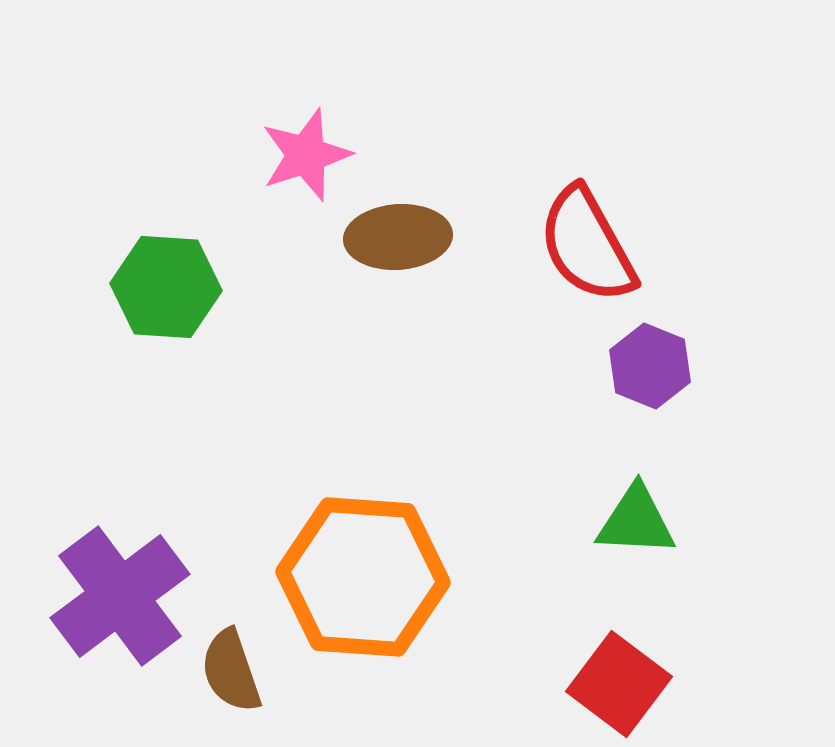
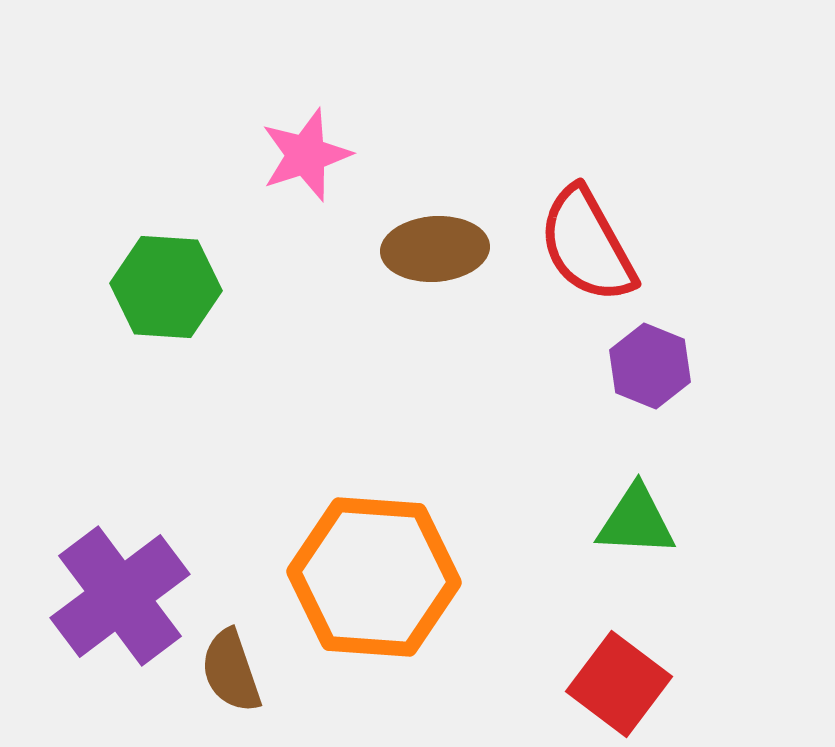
brown ellipse: moved 37 px right, 12 px down
orange hexagon: moved 11 px right
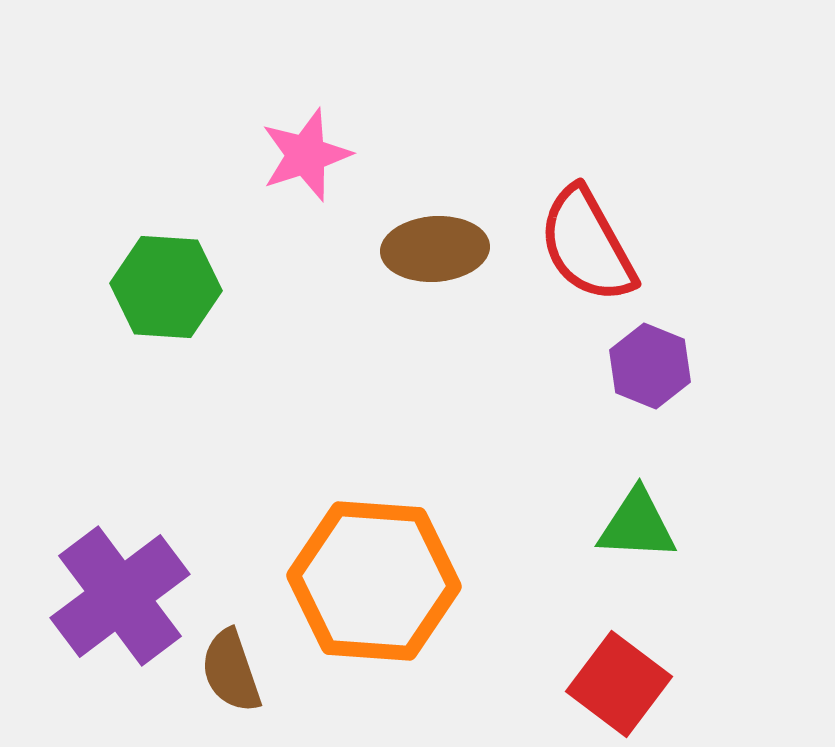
green triangle: moved 1 px right, 4 px down
orange hexagon: moved 4 px down
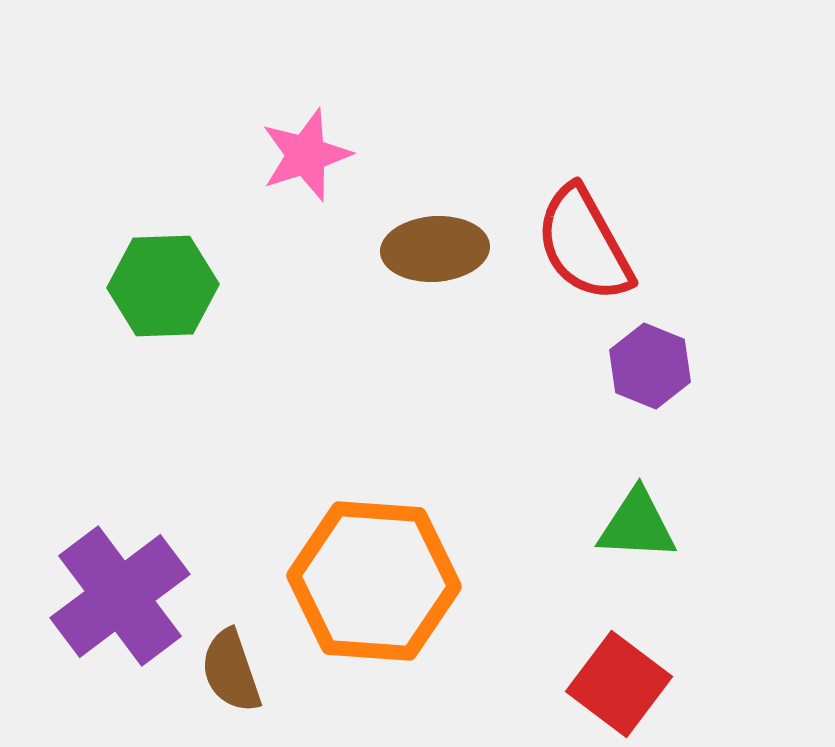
red semicircle: moved 3 px left, 1 px up
green hexagon: moved 3 px left, 1 px up; rotated 6 degrees counterclockwise
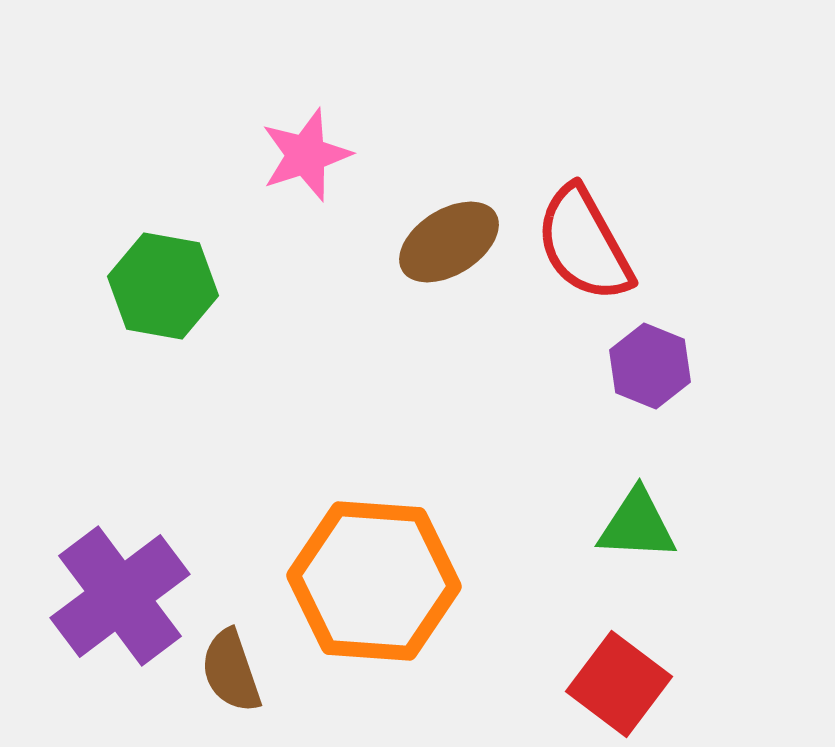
brown ellipse: moved 14 px right, 7 px up; rotated 28 degrees counterclockwise
green hexagon: rotated 12 degrees clockwise
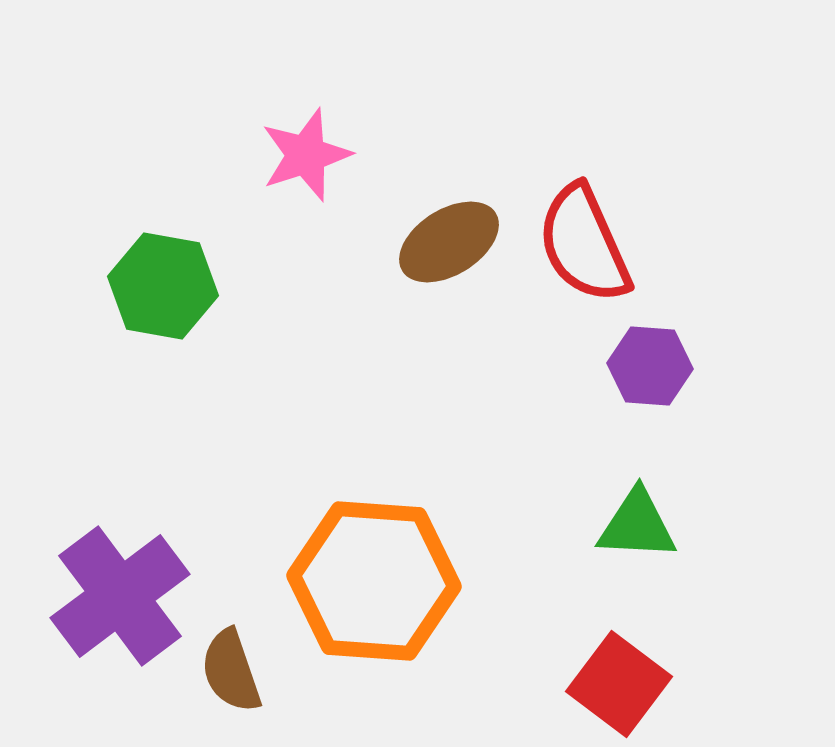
red semicircle: rotated 5 degrees clockwise
purple hexagon: rotated 18 degrees counterclockwise
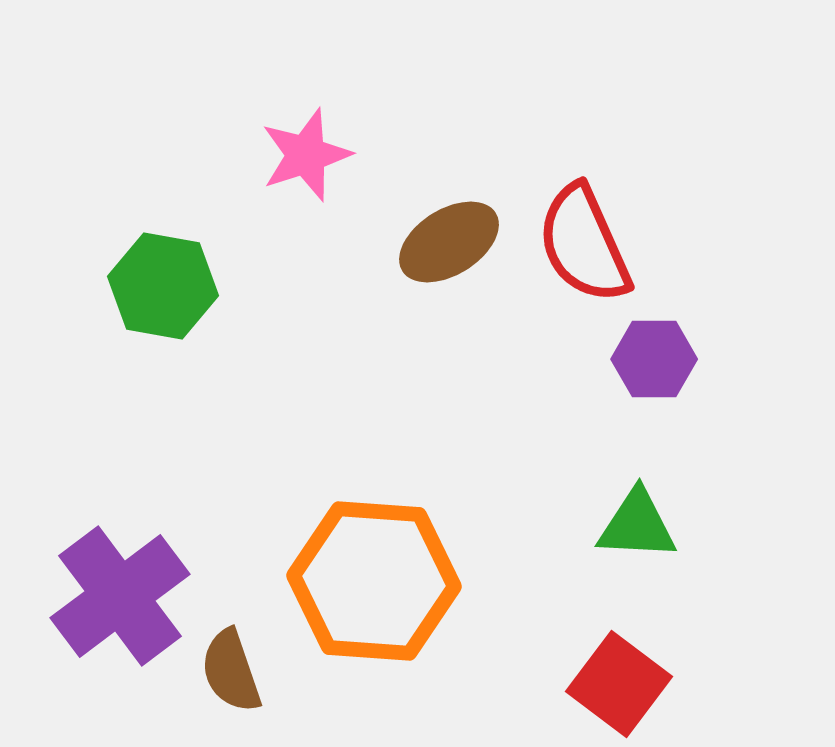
purple hexagon: moved 4 px right, 7 px up; rotated 4 degrees counterclockwise
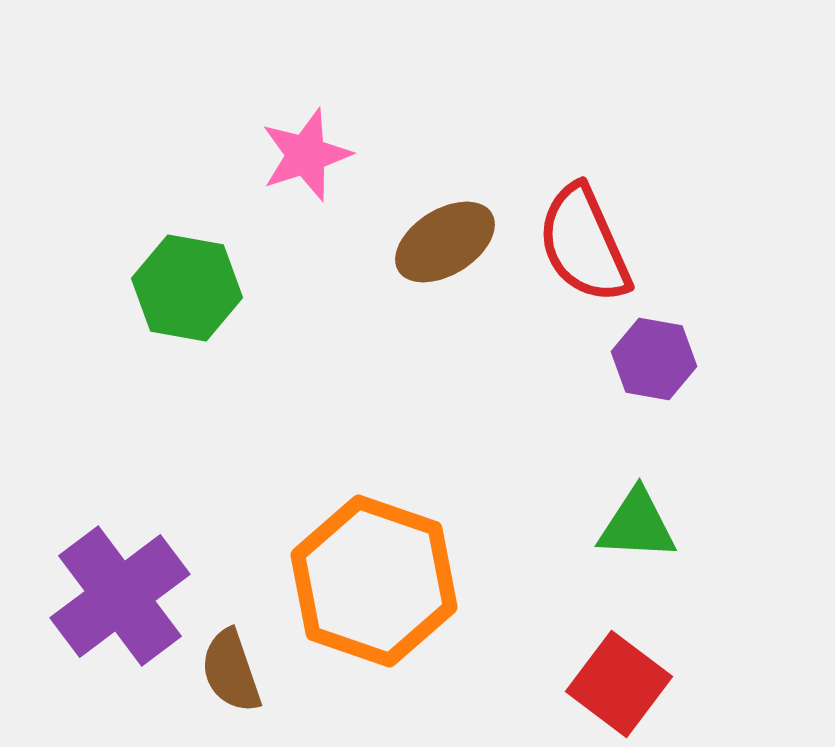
brown ellipse: moved 4 px left
green hexagon: moved 24 px right, 2 px down
purple hexagon: rotated 10 degrees clockwise
orange hexagon: rotated 15 degrees clockwise
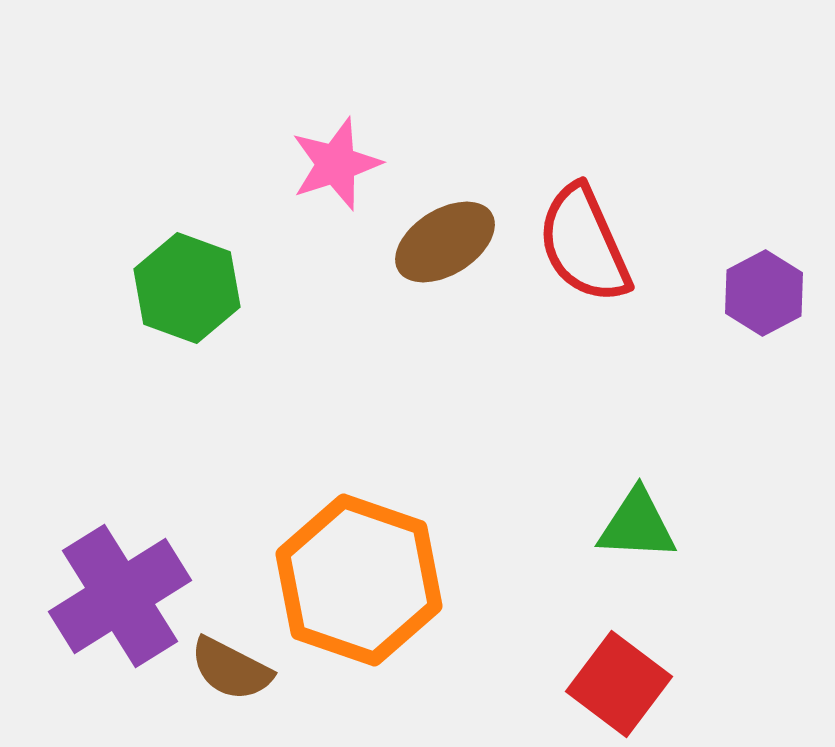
pink star: moved 30 px right, 9 px down
green hexagon: rotated 10 degrees clockwise
purple hexagon: moved 110 px right, 66 px up; rotated 22 degrees clockwise
orange hexagon: moved 15 px left, 1 px up
purple cross: rotated 5 degrees clockwise
brown semicircle: moved 2 px up; rotated 44 degrees counterclockwise
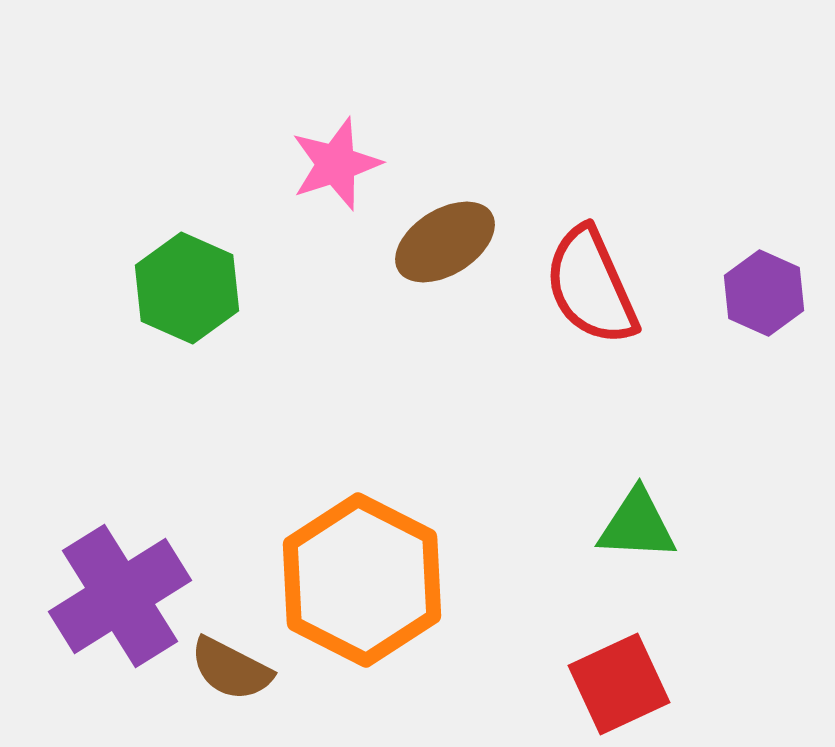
red semicircle: moved 7 px right, 42 px down
green hexagon: rotated 4 degrees clockwise
purple hexagon: rotated 8 degrees counterclockwise
orange hexagon: moved 3 px right; rotated 8 degrees clockwise
red square: rotated 28 degrees clockwise
